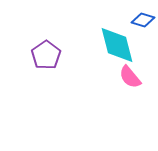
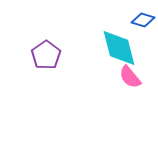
cyan diamond: moved 2 px right, 3 px down
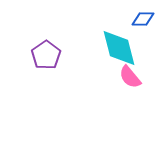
blue diamond: moved 1 px up; rotated 15 degrees counterclockwise
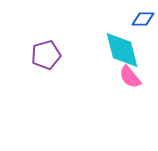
cyan diamond: moved 3 px right, 2 px down
purple pentagon: rotated 20 degrees clockwise
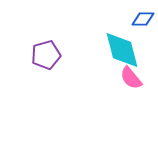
pink semicircle: moved 1 px right, 1 px down
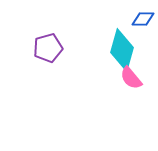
cyan diamond: rotated 30 degrees clockwise
purple pentagon: moved 2 px right, 7 px up
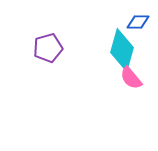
blue diamond: moved 5 px left, 3 px down
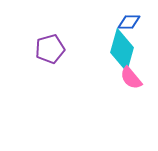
blue diamond: moved 9 px left
purple pentagon: moved 2 px right, 1 px down
